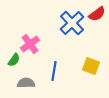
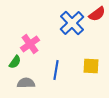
green semicircle: moved 1 px right, 2 px down
yellow square: rotated 18 degrees counterclockwise
blue line: moved 2 px right, 1 px up
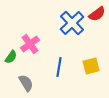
green semicircle: moved 4 px left, 5 px up
yellow square: rotated 18 degrees counterclockwise
blue line: moved 3 px right, 3 px up
gray semicircle: rotated 60 degrees clockwise
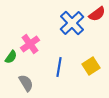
yellow square: rotated 18 degrees counterclockwise
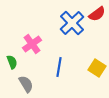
pink cross: moved 2 px right
green semicircle: moved 1 px right, 5 px down; rotated 56 degrees counterclockwise
yellow square: moved 6 px right, 2 px down; rotated 24 degrees counterclockwise
gray semicircle: moved 1 px down
